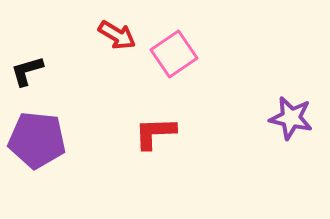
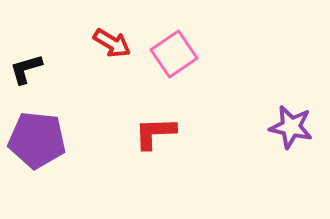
red arrow: moved 5 px left, 8 px down
black L-shape: moved 1 px left, 2 px up
purple star: moved 9 px down
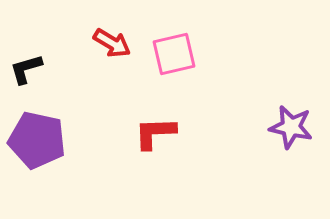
pink square: rotated 21 degrees clockwise
purple pentagon: rotated 6 degrees clockwise
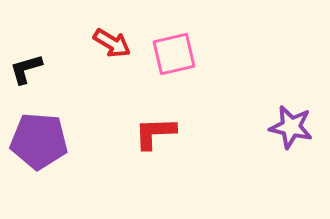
purple pentagon: moved 2 px right, 1 px down; rotated 8 degrees counterclockwise
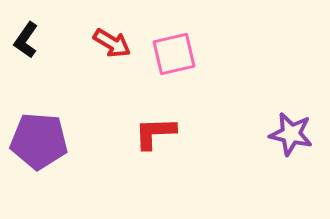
black L-shape: moved 29 px up; rotated 39 degrees counterclockwise
purple star: moved 7 px down
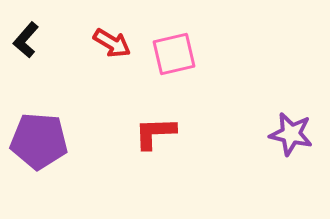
black L-shape: rotated 6 degrees clockwise
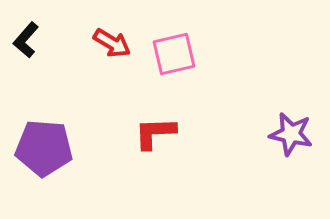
purple pentagon: moved 5 px right, 7 px down
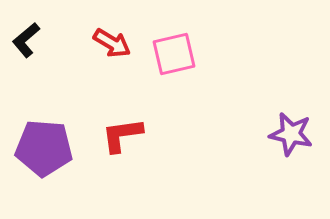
black L-shape: rotated 9 degrees clockwise
red L-shape: moved 33 px left, 2 px down; rotated 6 degrees counterclockwise
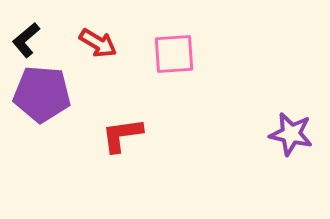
red arrow: moved 14 px left
pink square: rotated 9 degrees clockwise
purple pentagon: moved 2 px left, 54 px up
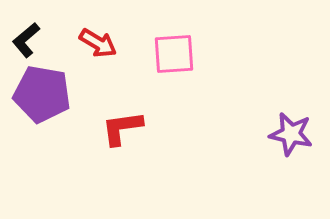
purple pentagon: rotated 6 degrees clockwise
red L-shape: moved 7 px up
